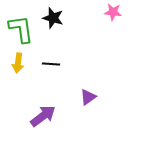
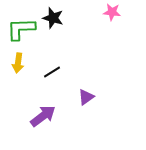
pink star: moved 1 px left
green L-shape: rotated 84 degrees counterclockwise
black line: moved 1 px right, 8 px down; rotated 36 degrees counterclockwise
purple triangle: moved 2 px left
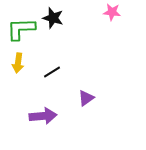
purple triangle: moved 1 px down
purple arrow: rotated 32 degrees clockwise
